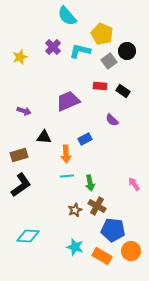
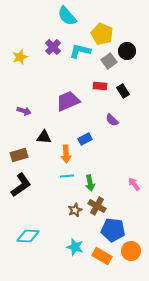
black rectangle: rotated 24 degrees clockwise
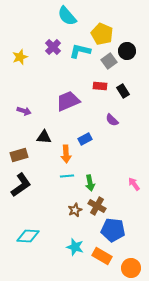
orange circle: moved 17 px down
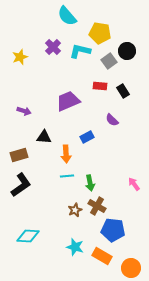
yellow pentagon: moved 2 px left, 1 px up; rotated 15 degrees counterclockwise
blue rectangle: moved 2 px right, 2 px up
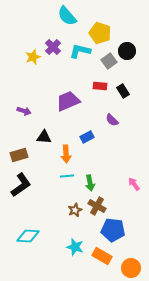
yellow pentagon: rotated 10 degrees clockwise
yellow star: moved 13 px right
